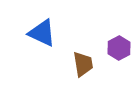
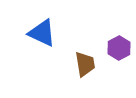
brown trapezoid: moved 2 px right
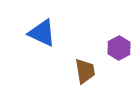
brown trapezoid: moved 7 px down
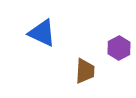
brown trapezoid: rotated 12 degrees clockwise
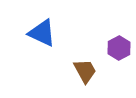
brown trapezoid: rotated 32 degrees counterclockwise
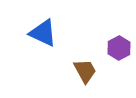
blue triangle: moved 1 px right
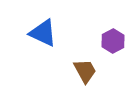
purple hexagon: moved 6 px left, 7 px up
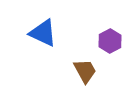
purple hexagon: moved 3 px left
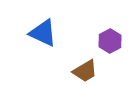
brown trapezoid: rotated 88 degrees clockwise
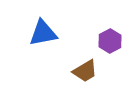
blue triangle: rotated 36 degrees counterclockwise
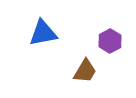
brown trapezoid: rotated 28 degrees counterclockwise
